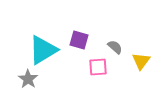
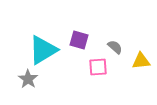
yellow triangle: rotated 48 degrees clockwise
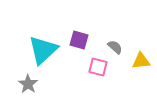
cyan triangle: rotated 12 degrees counterclockwise
pink square: rotated 18 degrees clockwise
gray star: moved 5 px down
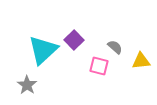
purple square: moved 5 px left; rotated 30 degrees clockwise
pink square: moved 1 px right, 1 px up
gray star: moved 1 px left, 1 px down
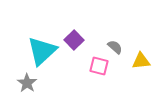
cyan triangle: moved 1 px left, 1 px down
gray star: moved 2 px up
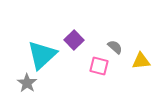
cyan triangle: moved 4 px down
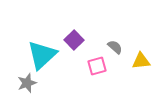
pink square: moved 2 px left; rotated 30 degrees counterclockwise
gray star: rotated 18 degrees clockwise
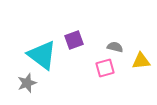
purple square: rotated 24 degrees clockwise
gray semicircle: rotated 28 degrees counterclockwise
cyan triangle: rotated 40 degrees counterclockwise
pink square: moved 8 px right, 2 px down
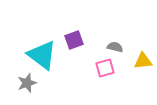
yellow triangle: moved 2 px right
